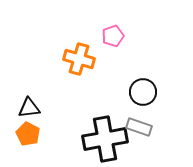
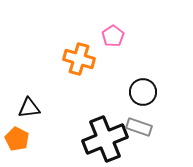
pink pentagon: rotated 15 degrees counterclockwise
orange pentagon: moved 11 px left, 5 px down
black cross: rotated 12 degrees counterclockwise
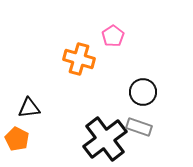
black cross: rotated 15 degrees counterclockwise
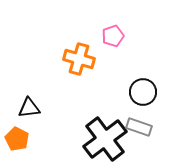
pink pentagon: rotated 15 degrees clockwise
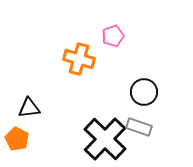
black circle: moved 1 px right
black cross: rotated 9 degrees counterclockwise
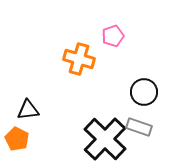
black triangle: moved 1 px left, 2 px down
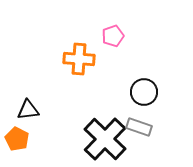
orange cross: rotated 12 degrees counterclockwise
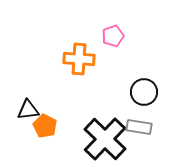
gray rectangle: rotated 10 degrees counterclockwise
orange pentagon: moved 28 px right, 13 px up
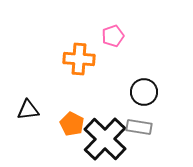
orange pentagon: moved 27 px right, 2 px up
